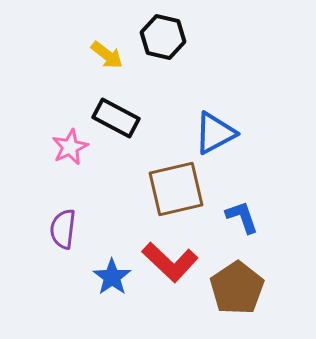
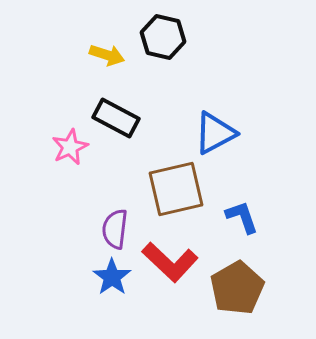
yellow arrow: rotated 20 degrees counterclockwise
purple semicircle: moved 52 px right
brown pentagon: rotated 4 degrees clockwise
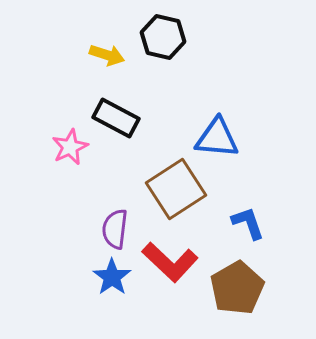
blue triangle: moved 2 px right, 5 px down; rotated 33 degrees clockwise
brown square: rotated 20 degrees counterclockwise
blue L-shape: moved 6 px right, 6 px down
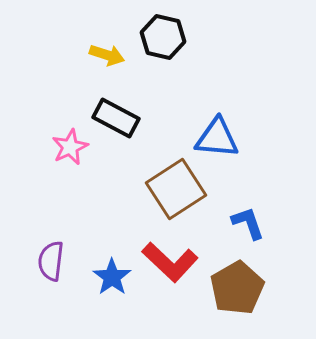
purple semicircle: moved 64 px left, 32 px down
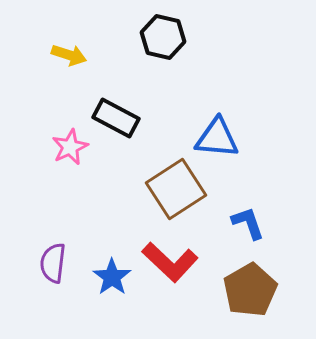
yellow arrow: moved 38 px left
purple semicircle: moved 2 px right, 2 px down
brown pentagon: moved 13 px right, 2 px down
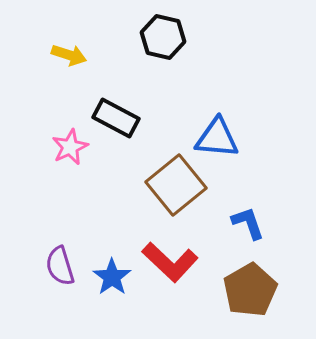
brown square: moved 4 px up; rotated 6 degrees counterclockwise
purple semicircle: moved 7 px right, 3 px down; rotated 24 degrees counterclockwise
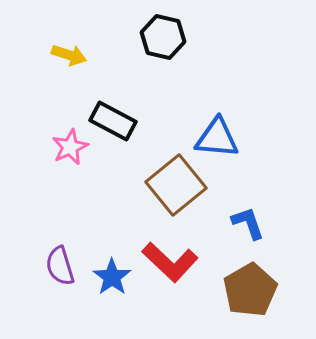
black rectangle: moved 3 px left, 3 px down
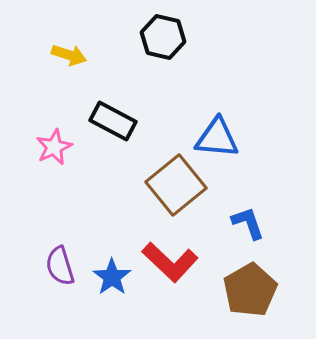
pink star: moved 16 px left
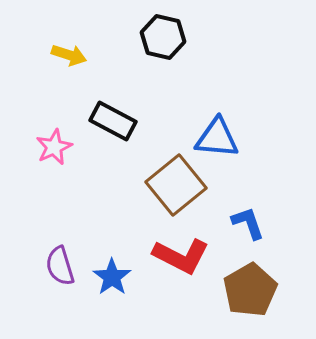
red L-shape: moved 11 px right, 6 px up; rotated 16 degrees counterclockwise
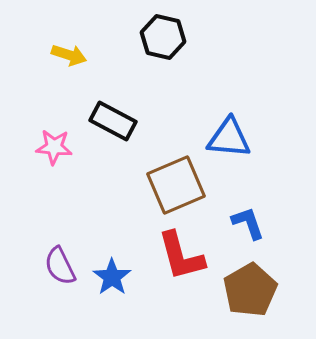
blue triangle: moved 12 px right
pink star: rotated 30 degrees clockwise
brown square: rotated 16 degrees clockwise
red L-shape: rotated 48 degrees clockwise
purple semicircle: rotated 9 degrees counterclockwise
